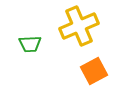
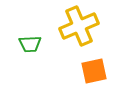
orange square: rotated 16 degrees clockwise
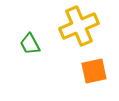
green trapezoid: rotated 65 degrees clockwise
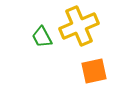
green trapezoid: moved 12 px right, 7 px up
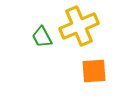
orange square: rotated 8 degrees clockwise
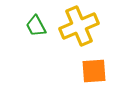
green trapezoid: moved 6 px left, 11 px up
